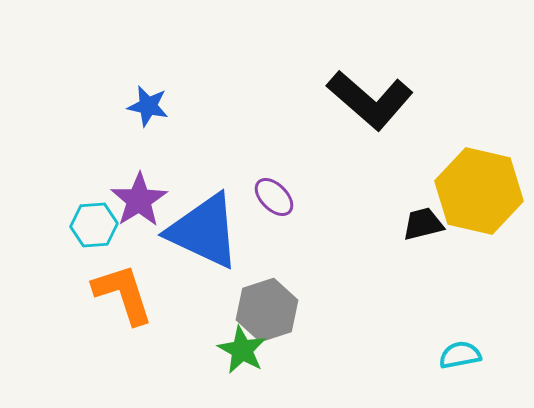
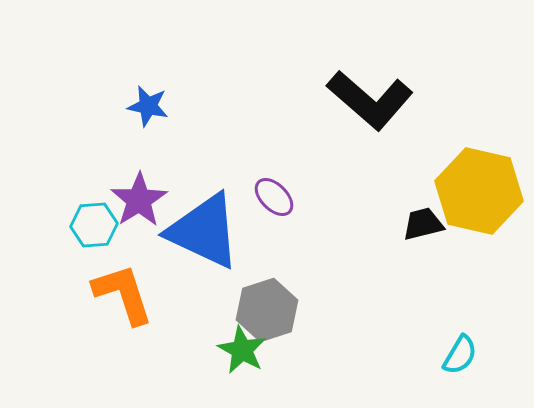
cyan semicircle: rotated 132 degrees clockwise
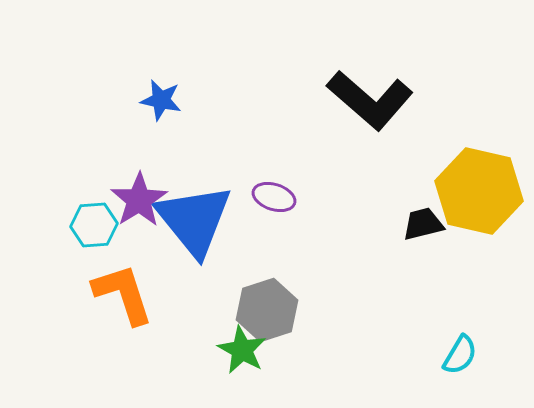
blue star: moved 13 px right, 6 px up
purple ellipse: rotated 27 degrees counterclockwise
blue triangle: moved 10 px left, 11 px up; rotated 26 degrees clockwise
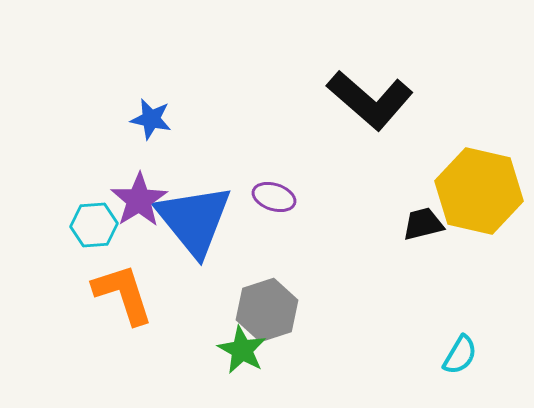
blue star: moved 10 px left, 19 px down
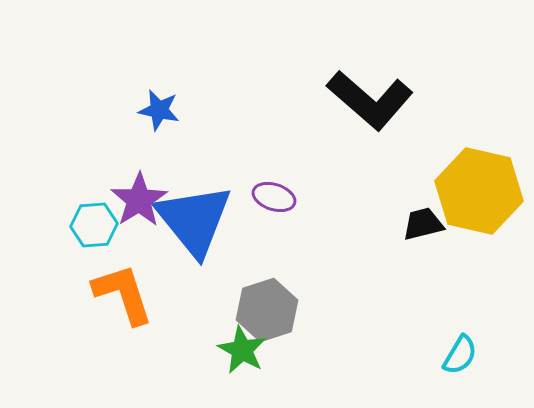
blue star: moved 8 px right, 9 px up
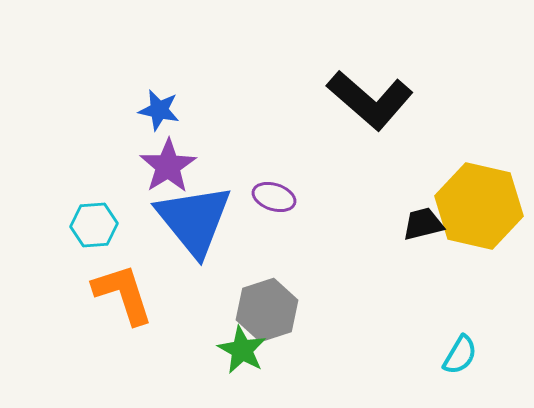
yellow hexagon: moved 15 px down
purple star: moved 29 px right, 34 px up
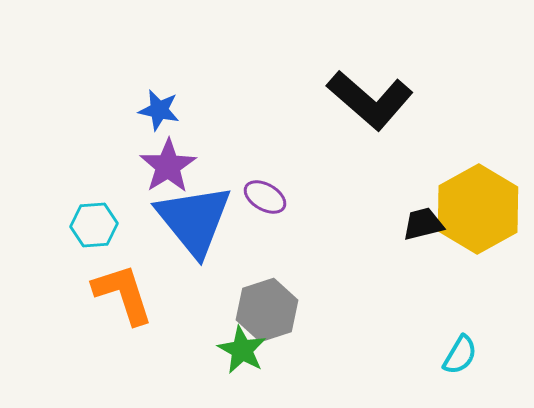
purple ellipse: moved 9 px left; rotated 12 degrees clockwise
yellow hexagon: moved 1 px left, 3 px down; rotated 18 degrees clockwise
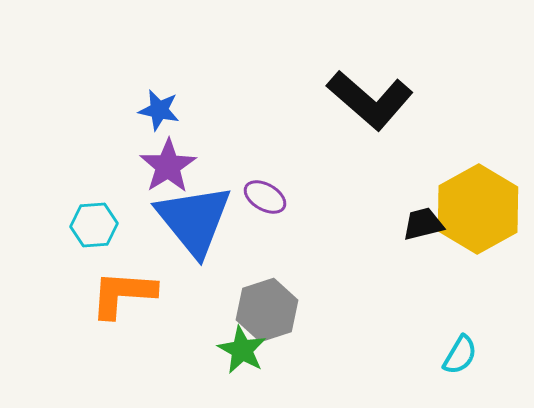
orange L-shape: rotated 68 degrees counterclockwise
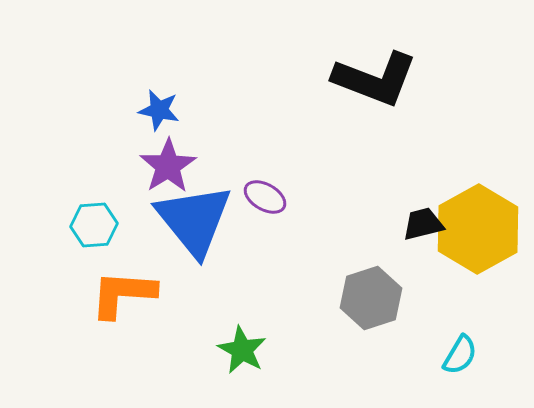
black L-shape: moved 5 px right, 21 px up; rotated 20 degrees counterclockwise
yellow hexagon: moved 20 px down
gray hexagon: moved 104 px right, 12 px up
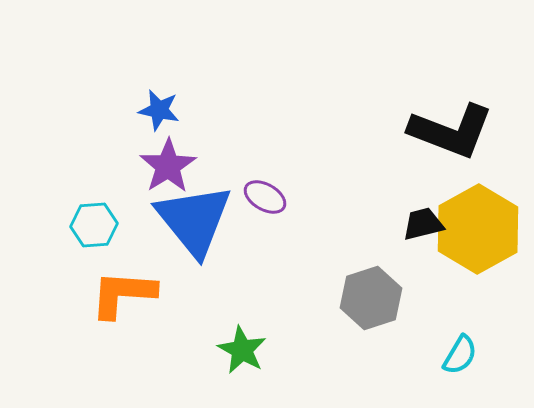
black L-shape: moved 76 px right, 52 px down
